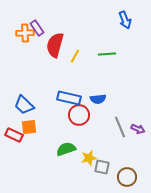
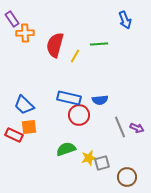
purple rectangle: moved 25 px left, 9 px up
green line: moved 8 px left, 10 px up
blue semicircle: moved 2 px right, 1 px down
purple arrow: moved 1 px left, 1 px up
gray square: moved 4 px up; rotated 28 degrees counterclockwise
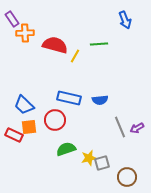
red semicircle: rotated 90 degrees clockwise
red circle: moved 24 px left, 5 px down
purple arrow: rotated 128 degrees clockwise
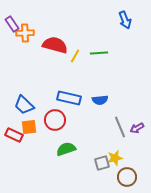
purple rectangle: moved 5 px down
green line: moved 9 px down
yellow star: moved 26 px right
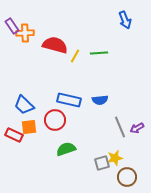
purple rectangle: moved 2 px down
blue rectangle: moved 2 px down
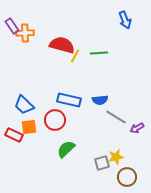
red semicircle: moved 7 px right
gray line: moved 4 px left, 10 px up; rotated 35 degrees counterclockwise
green semicircle: rotated 24 degrees counterclockwise
yellow star: moved 1 px right, 1 px up
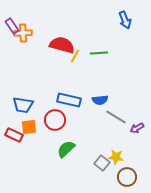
orange cross: moved 2 px left
blue trapezoid: moved 1 px left; rotated 35 degrees counterclockwise
yellow star: rotated 21 degrees clockwise
gray square: rotated 35 degrees counterclockwise
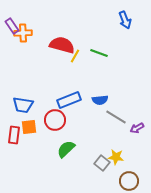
green line: rotated 24 degrees clockwise
blue rectangle: rotated 35 degrees counterclockwise
red rectangle: rotated 72 degrees clockwise
brown circle: moved 2 px right, 4 px down
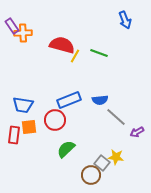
gray line: rotated 10 degrees clockwise
purple arrow: moved 4 px down
brown circle: moved 38 px left, 6 px up
